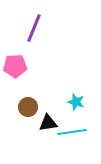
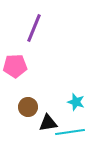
cyan line: moved 2 px left
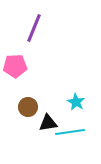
cyan star: rotated 12 degrees clockwise
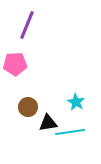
purple line: moved 7 px left, 3 px up
pink pentagon: moved 2 px up
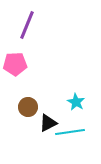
black triangle: rotated 18 degrees counterclockwise
